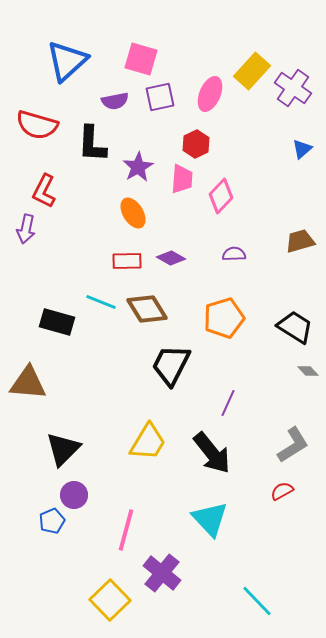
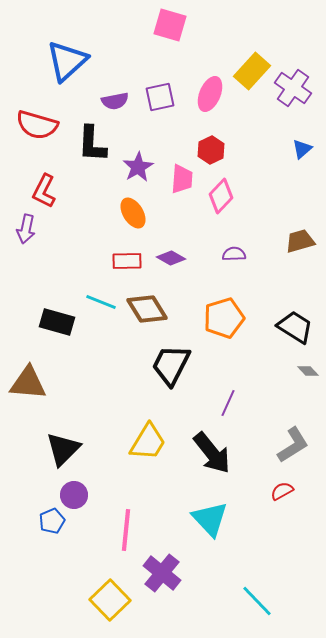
pink square at (141, 59): moved 29 px right, 34 px up
red hexagon at (196, 144): moved 15 px right, 6 px down
pink line at (126, 530): rotated 9 degrees counterclockwise
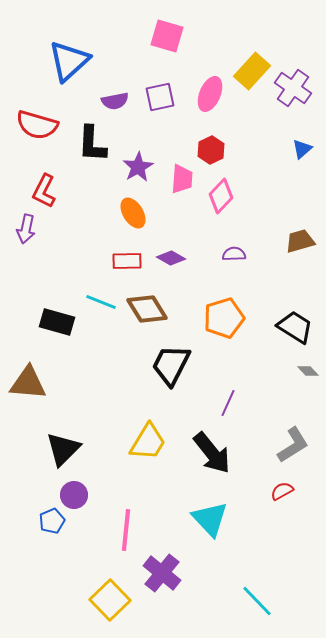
pink square at (170, 25): moved 3 px left, 11 px down
blue triangle at (67, 61): moved 2 px right
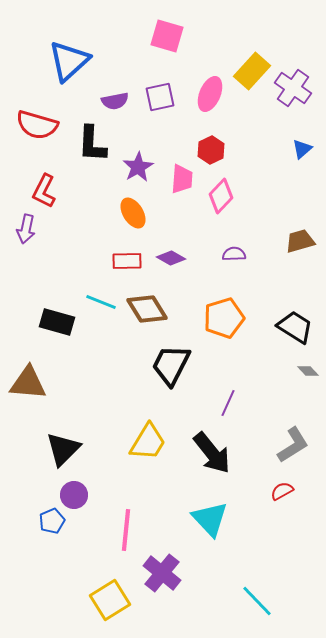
yellow square at (110, 600): rotated 12 degrees clockwise
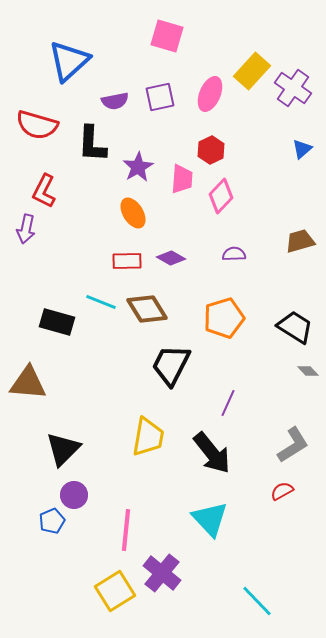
yellow trapezoid at (148, 442): moved 5 px up; rotated 21 degrees counterclockwise
yellow square at (110, 600): moved 5 px right, 9 px up
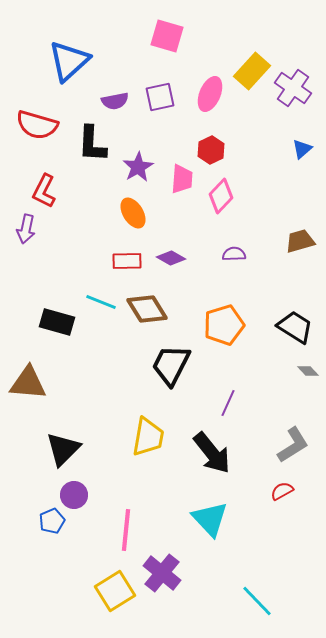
orange pentagon at (224, 318): moved 7 px down
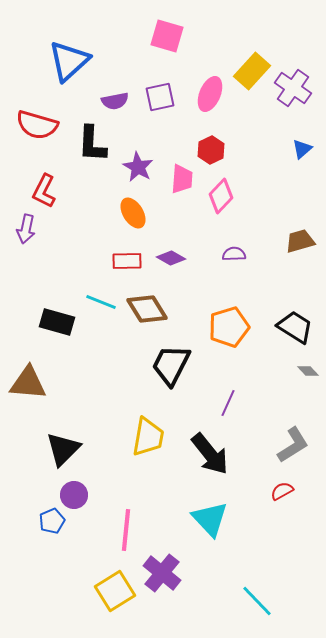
purple star at (138, 167): rotated 12 degrees counterclockwise
orange pentagon at (224, 325): moved 5 px right, 2 px down
black arrow at (212, 453): moved 2 px left, 1 px down
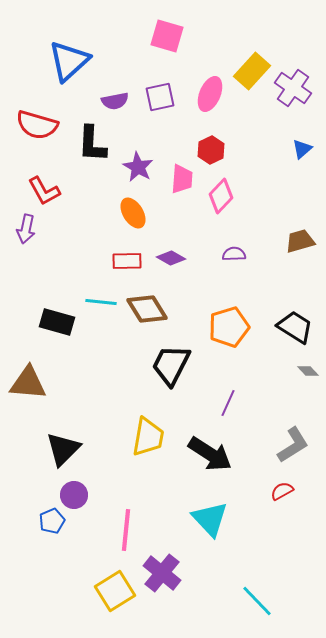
red L-shape at (44, 191): rotated 56 degrees counterclockwise
cyan line at (101, 302): rotated 16 degrees counterclockwise
black arrow at (210, 454): rotated 18 degrees counterclockwise
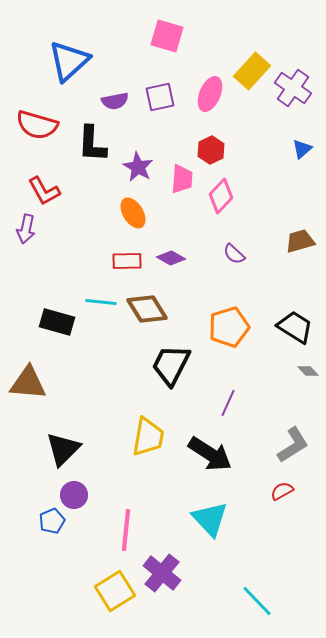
purple semicircle at (234, 254): rotated 135 degrees counterclockwise
